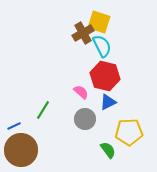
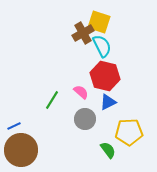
green line: moved 9 px right, 10 px up
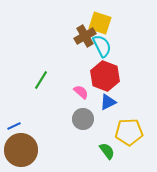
yellow square: moved 1 px right, 1 px down
brown cross: moved 2 px right, 3 px down
red hexagon: rotated 8 degrees clockwise
green line: moved 11 px left, 20 px up
gray circle: moved 2 px left
green semicircle: moved 1 px left, 1 px down
